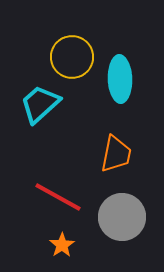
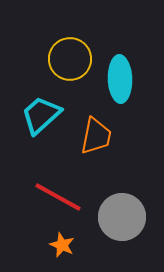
yellow circle: moved 2 px left, 2 px down
cyan trapezoid: moved 1 px right, 11 px down
orange trapezoid: moved 20 px left, 18 px up
orange star: rotated 15 degrees counterclockwise
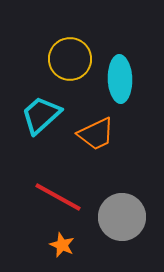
orange trapezoid: moved 2 px up; rotated 54 degrees clockwise
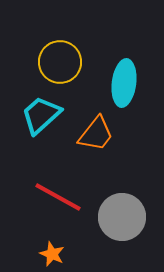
yellow circle: moved 10 px left, 3 px down
cyan ellipse: moved 4 px right, 4 px down; rotated 9 degrees clockwise
orange trapezoid: rotated 27 degrees counterclockwise
orange star: moved 10 px left, 9 px down
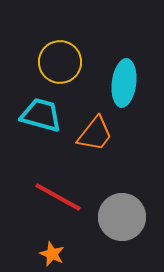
cyan trapezoid: rotated 57 degrees clockwise
orange trapezoid: moved 1 px left
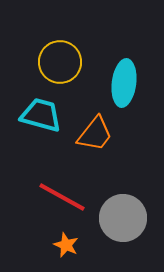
red line: moved 4 px right
gray circle: moved 1 px right, 1 px down
orange star: moved 14 px right, 9 px up
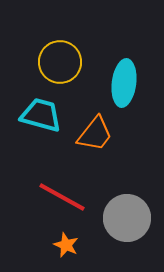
gray circle: moved 4 px right
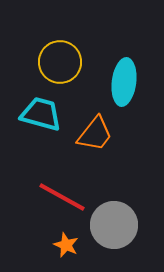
cyan ellipse: moved 1 px up
cyan trapezoid: moved 1 px up
gray circle: moved 13 px left, 7 px down
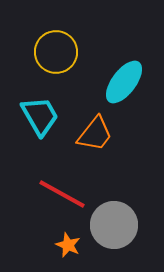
yellow circle: moved 4 px left, 10 px up
cyan ellipse: rotated 30 degrees clockwise
cyan trapezoid: moved 1 px left, 2 px down; rotated 45 degrees clockwise
red line: moved 3 px up
orange star: moved 2 px right
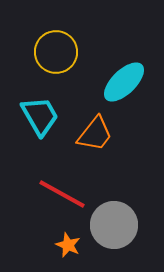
cyan ellipse: rotated 9 degrees clockwise
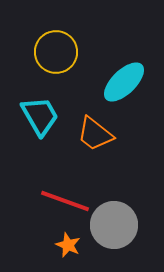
orange trapezoid: rotated 90 degrees clockwise
red line: moved 3 px right, 7 px down; rotated 9 degrees counterclockwise
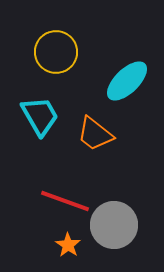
cyan ellipse: moved 3 px right, 1 px up
orange star: rotated 10 degrees clockwise
